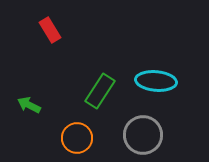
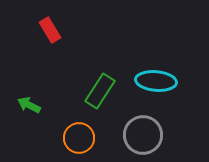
orange circle: moved 2 px right
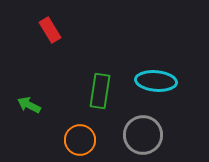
green rectangle: rotated 24 degrees counterclockwise
orange circle: moved 1 px right, 2 px down
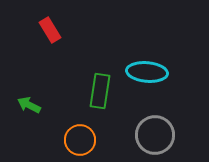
cyan ellipse: moved 9 px left, 9 px up
gray circle: moved 12 px right
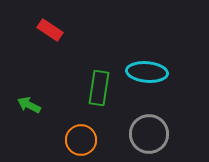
red rectangle: rotated 25 degrees counterclockwise
green rectangle: moved 1 px left, 3 px up
gray circle: moved 6 px left, 1 px up
orange circle: moved 1 px right
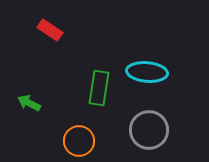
green arrow: moved 2 px up
gray circle: moved 4 px up
orange circle: moved 2 px left, 1 px down
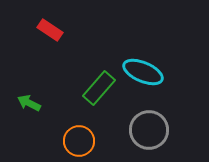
cyan ellipse: moved 4 px left; rotated 18 degrees clockwise
green rectangle: rotated 32 degrees clockwise
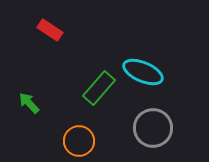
green arrow: rotated 20 degrees clockwise
gray circle: moved 4 px right, 2 px up
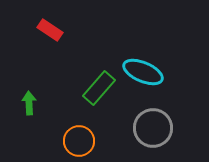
green arrow: rotated 40 degrees clockwise
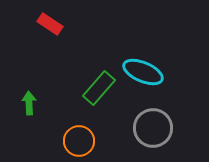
red rectangle: moved 6 px up
